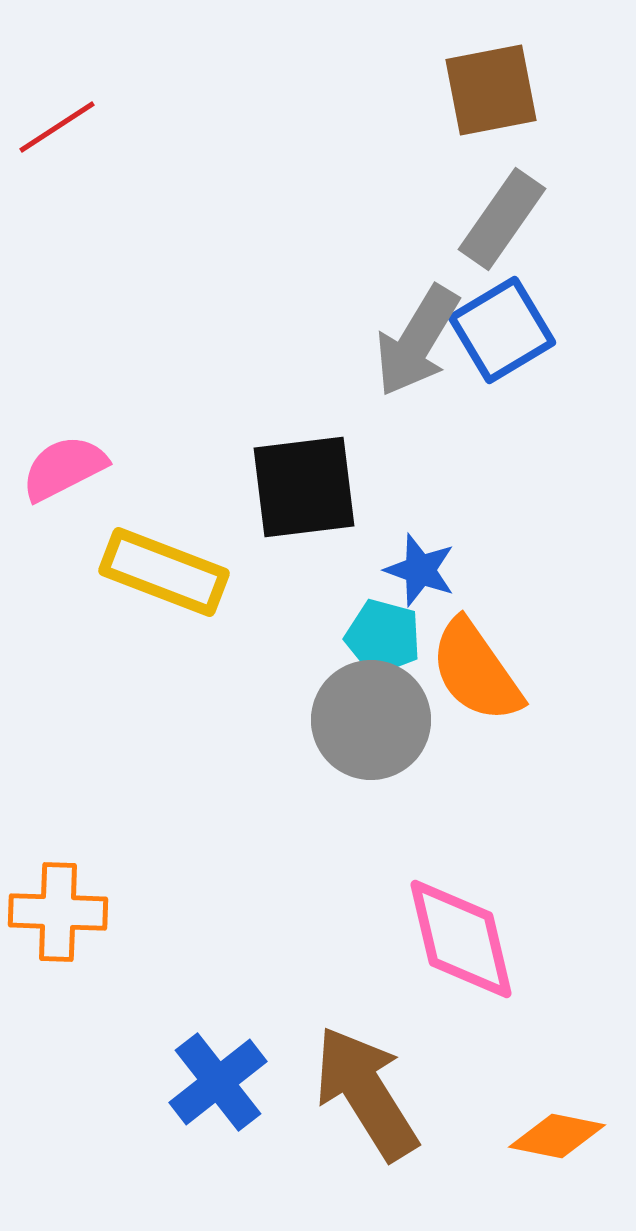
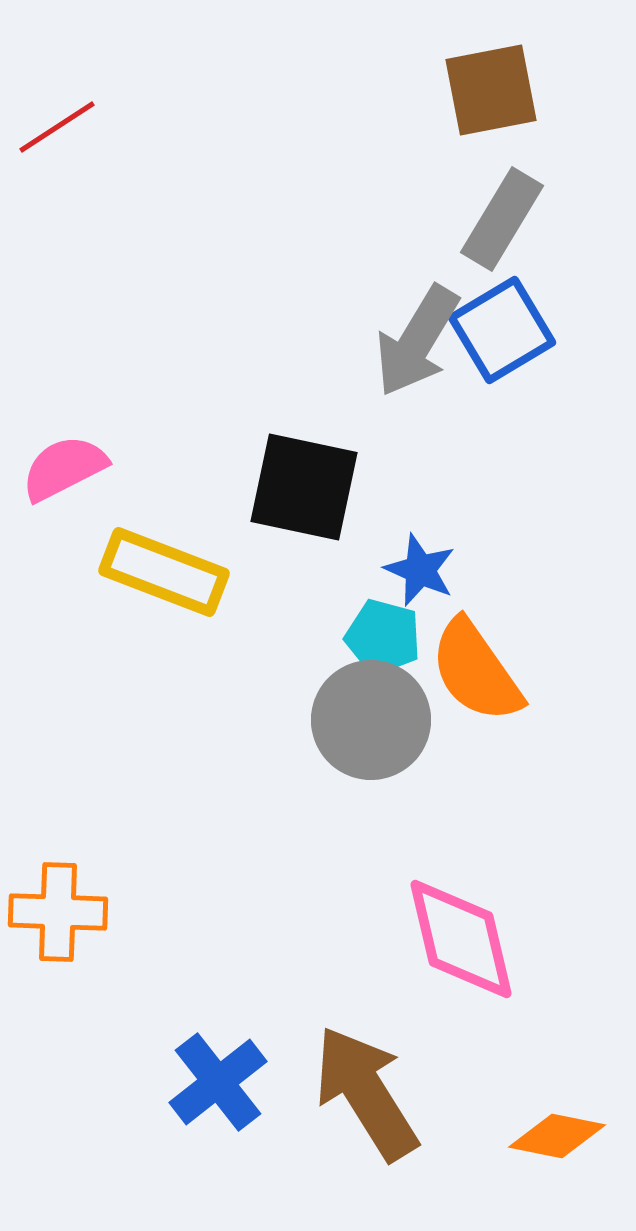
gray rectangle: rotated 4 degrees counterclockwise
black square: rotated 19 degrees clockwise
blue star: rotated 4 degrees clockwise
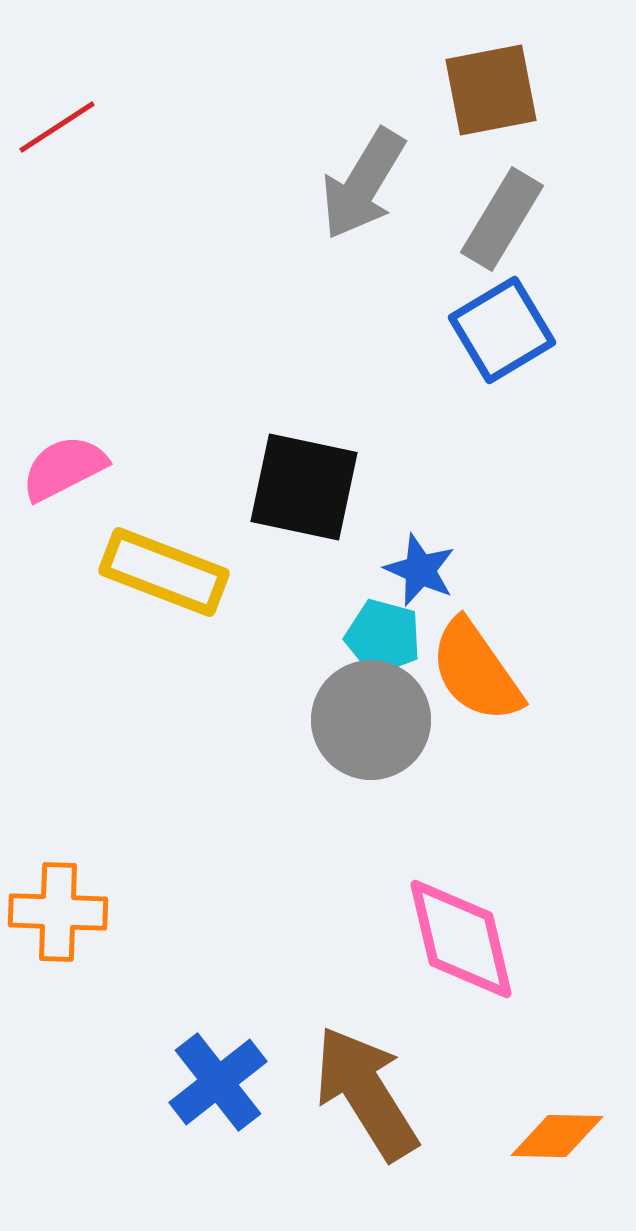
gray arrow: moved 54 px left, 157 px up
orange diamond: rotated 10 degrees counterclockwise
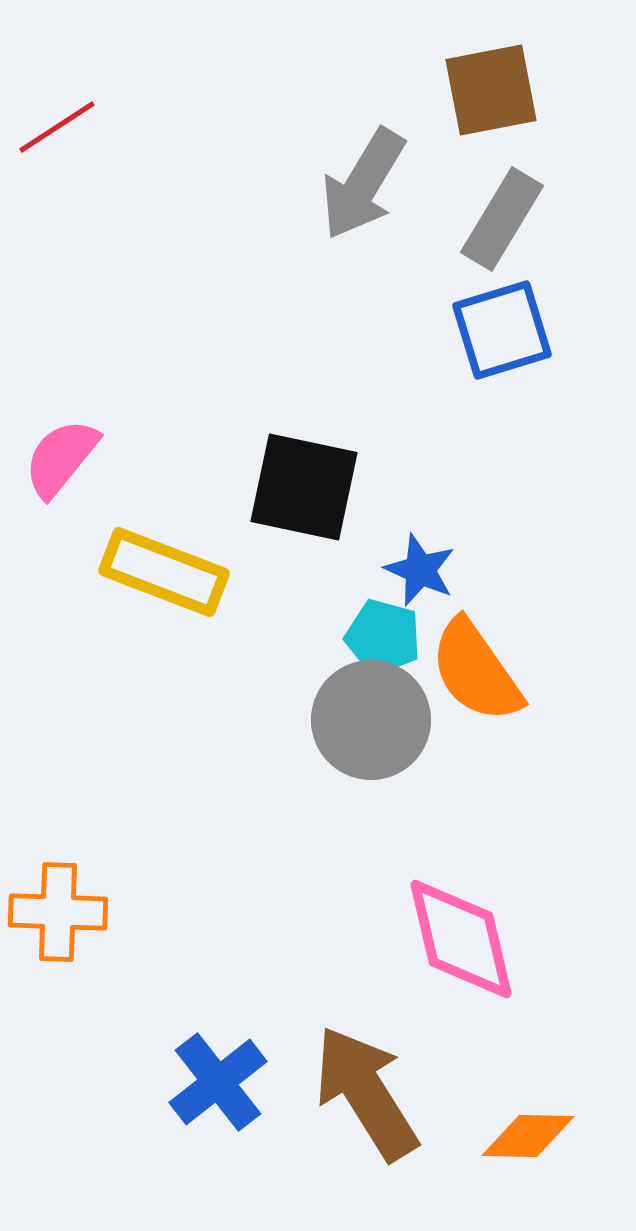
blue square: rotated 14 degrees clockwise
pink semicircle: moved 3 px left, 10 px up; rotated 24 degrees counterclockwise
orange diamond: moved 29 px left
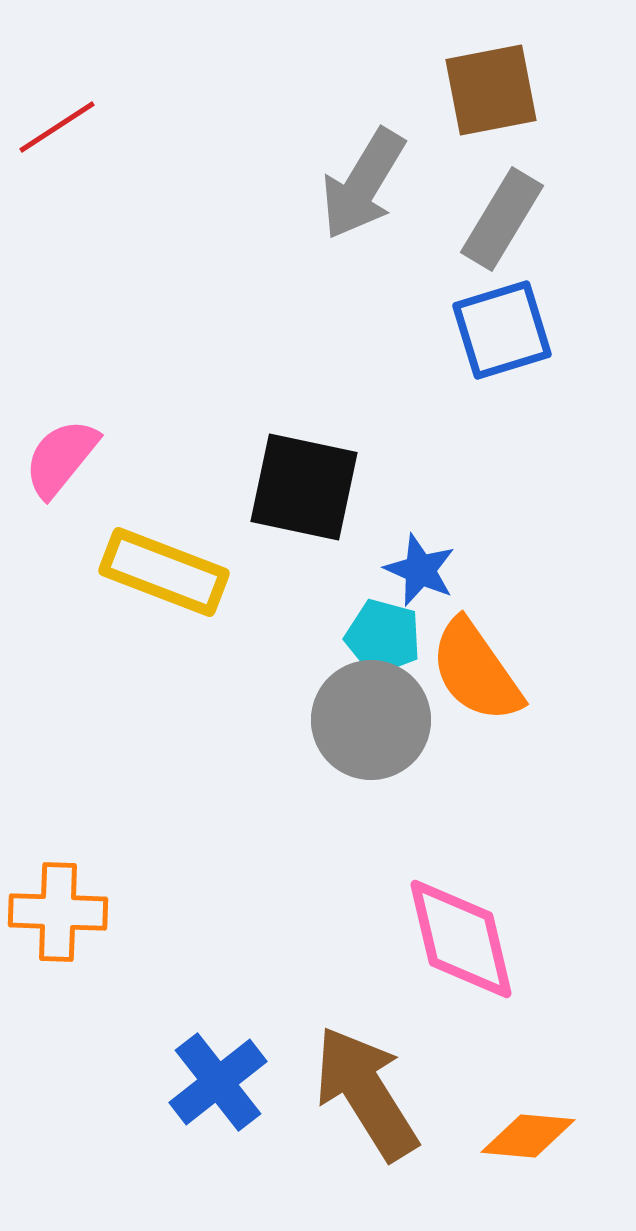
orange diamond: rotated 4 degrees clockwise
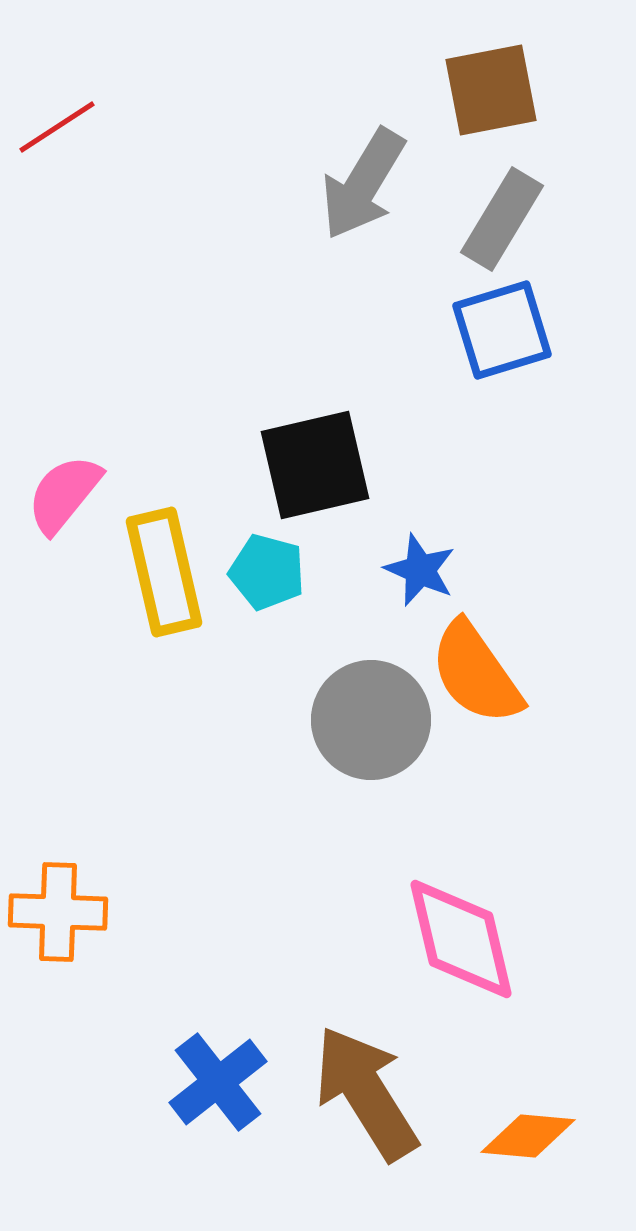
pink semicircle: moved 3 px right, 36 px down
black square: moved 11 px right, 22 px up; rotated 25 degrees counterclockwise
yellow rectangle: rotated 56 degrees clockwise
cyan pentagon: moved 116 px left, 65 px up
orange semicircle: moved 2 px down
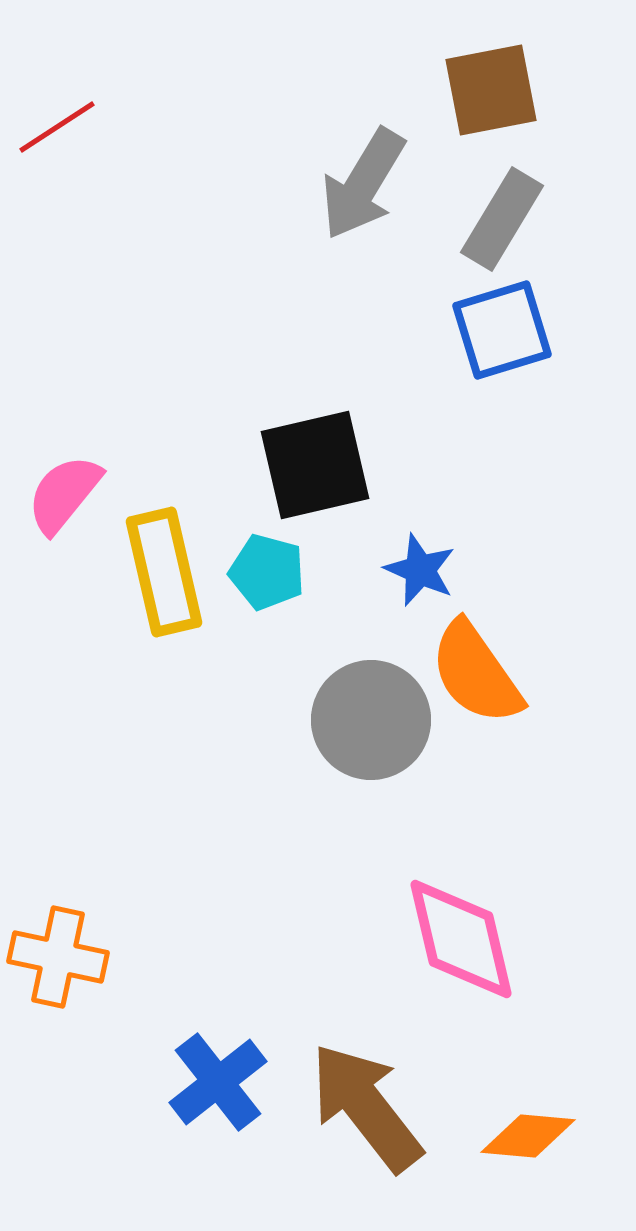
orange cross: moved 45 px down; rotated 10 degrees clockwise
brown arrow: moved 14 px down; rotated 6 degrees counterclockwise
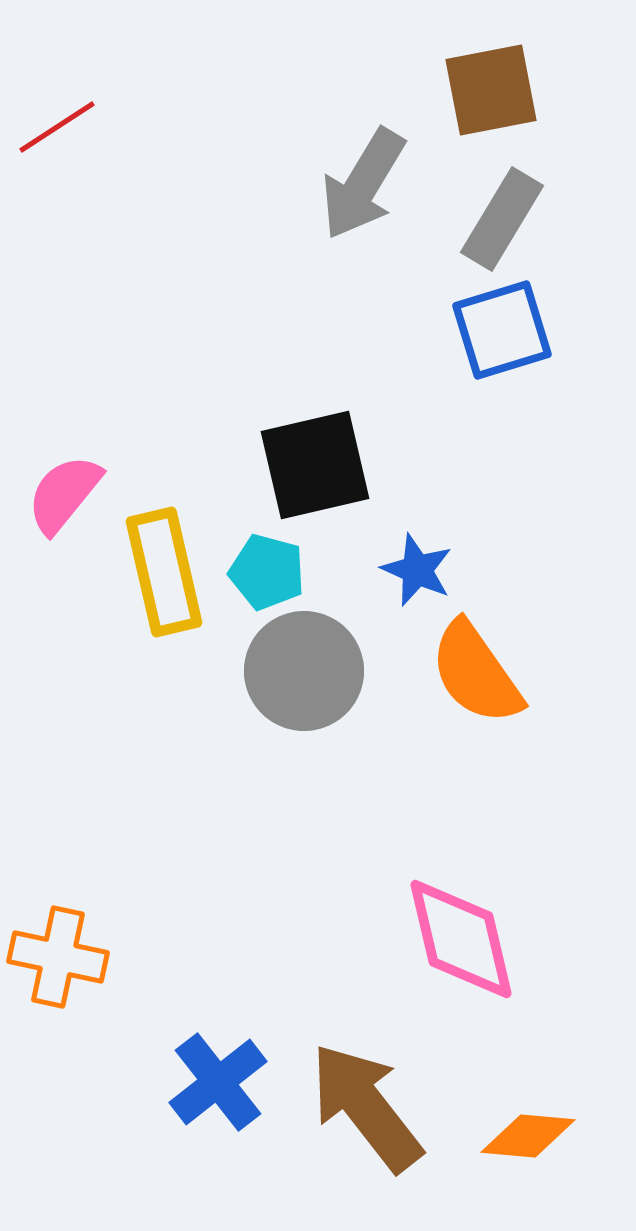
blue star: moved 3 px left
gray circle: moved 67 px left, 49 px up
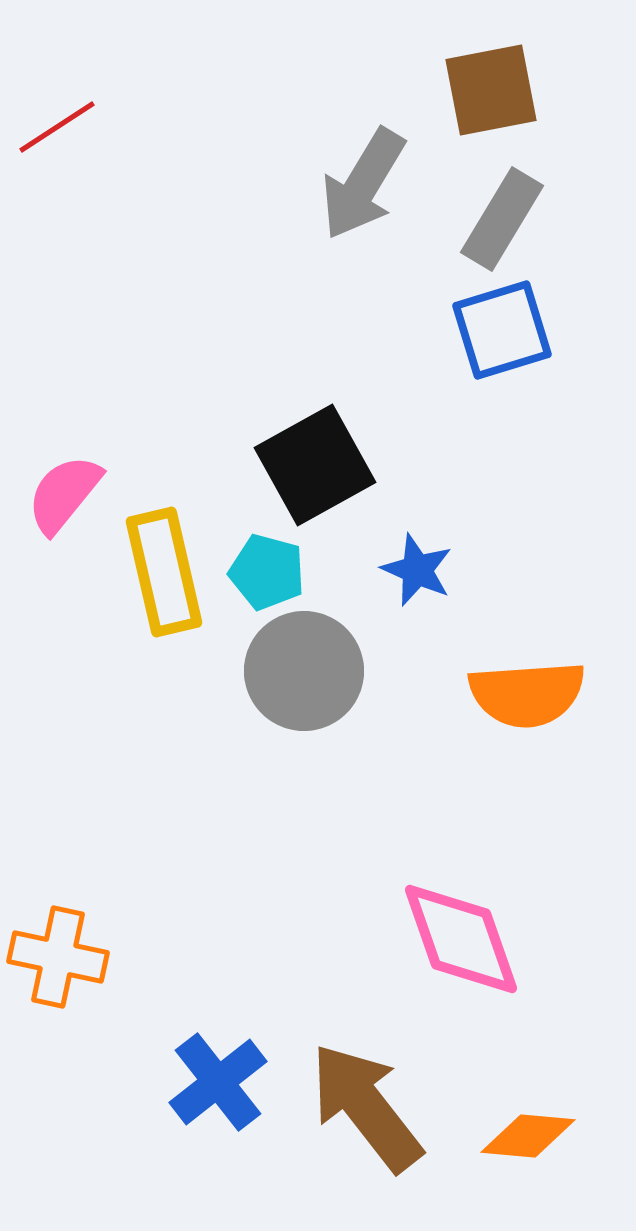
black square: rotated 16 degrees counterclockwise
orange semicircle: moved 51 px right, 21 px down; rotated 59 degrees counterclockwise
pink diamond: rotated 6 degrees counterclockwise
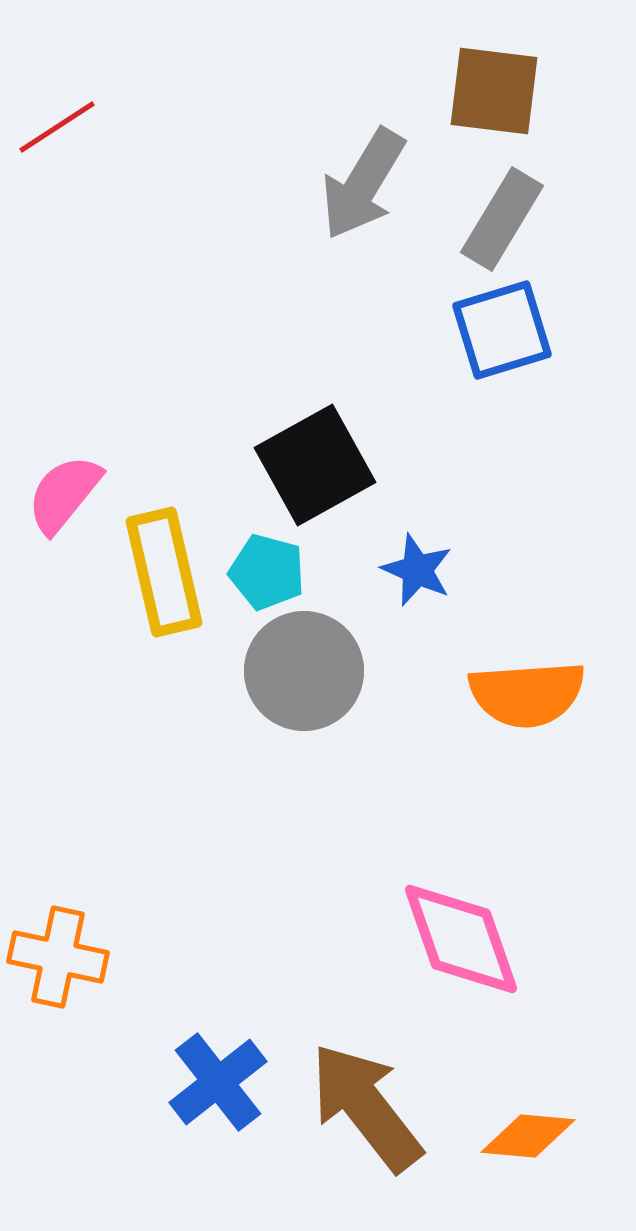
brown square: moved 3 px right, 1 px down; rotated 18 degrees clockwise
